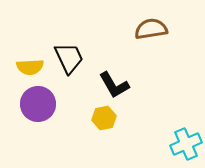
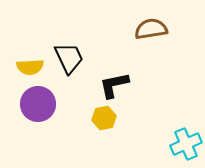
black L-shape: rotated 108 degrees clockwise
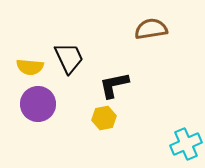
yellow semicircle: rotated 8 degrees clockwise
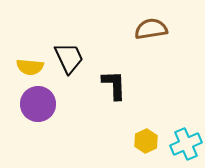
black L-shape: rotated 100 degrees clockwise
yellow hexagon: moved 42 px right, 23 px down; rotated 15 degrees counterclockwise
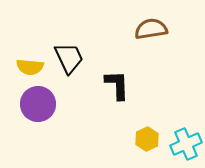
black L-shape: moved 3 px right
yellow hexagon: moved 1 px right, 2 px up
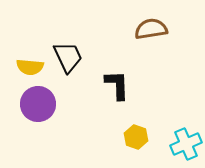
black trapezoid: moved 1 px left, 1 px up
yellow hexagon: moved 11 px left, 2 px up; rotated 15 degrees counterclockwise
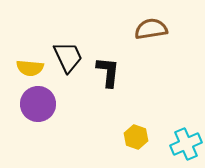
yellow semicircle: moved 1 px down
black L-shape: moved 9 px left, 13 px up; rotated 8 degrees clockwise
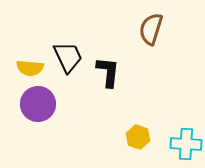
brown semicircle: rotated 64 degrees counterclockwise
yellow hexagon: moved 2 px right
cyan cross: rotated 28 degrees clockwise
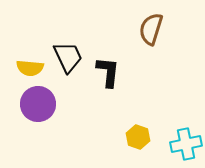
cyan cross: rotated 16 degrees counterclockwise
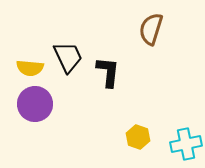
purple circle: moved 3 px left
